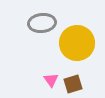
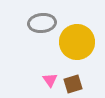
yellow circle: moved 1 px up
pink triangle: moved 1 px left
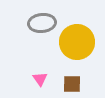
pink triangle: moved 10 px left, 1 px up
brown square: moved 1 px left; rotated 18 degrees clockwise
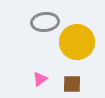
gray ellipse: moved 3 px right, 1 px up
pink triangle: rotated 28 degrees clockwise
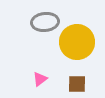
brown square: moved 5 px right
